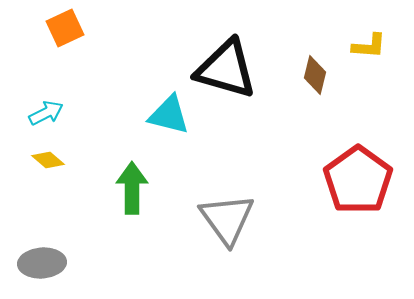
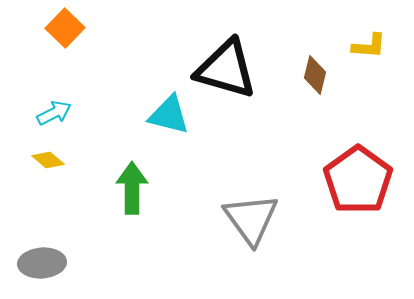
orange square: rotated 21 degrees counterclockwise
cyan arrow: moved 8 px right
gray triangle: moved 24 px right
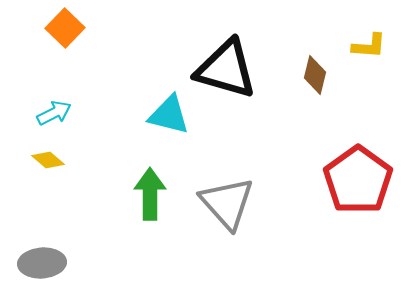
green arrow: moved 18 px right, 6 px down
gray triangle: moved 24 px left, 16 px up; rotated 6 degrees counterclockwise
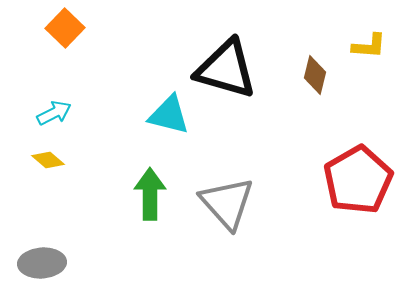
red pentagon: rotated 6 degrees clockwise
